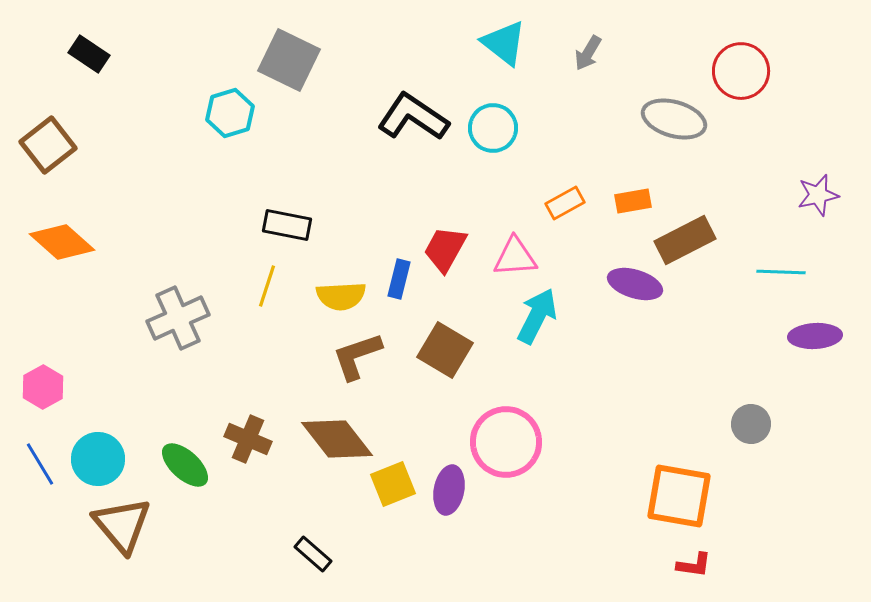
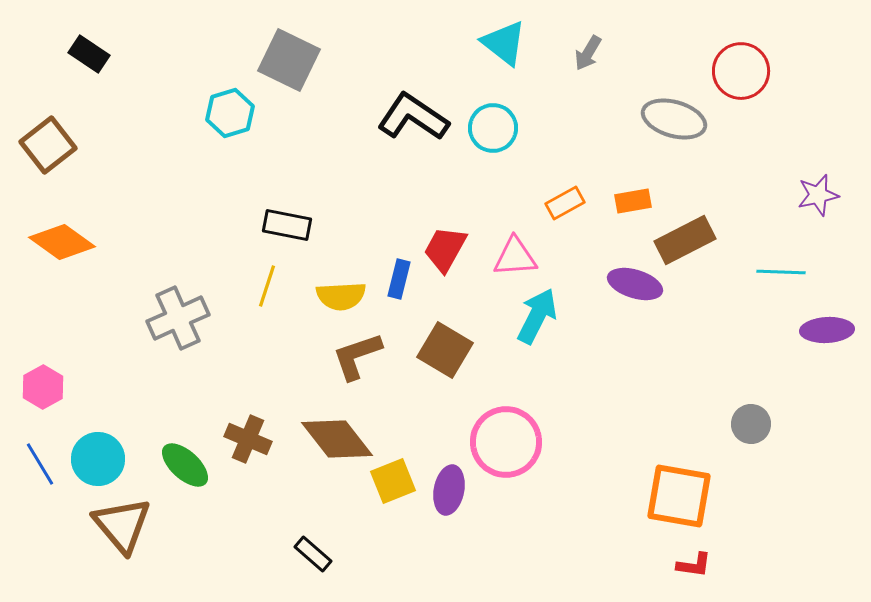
orange diamond at (62, 242): rotated 6 degrees counterclockwise
purple ellipse at (815, 336): moved 12 px right, 6 px up
yellow square at (393, 484): moved 3 px up
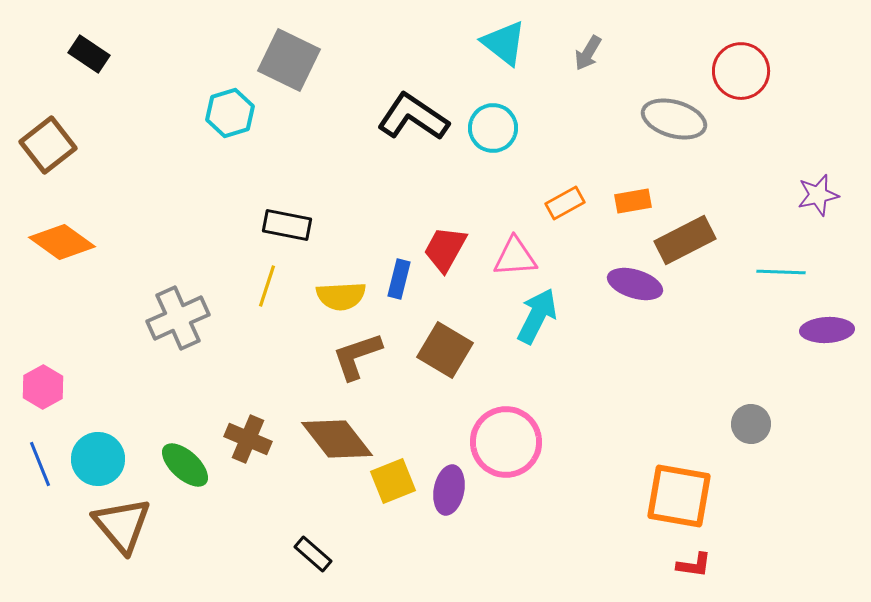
blue line at (40, 464): rotated 9 degrees clockwise
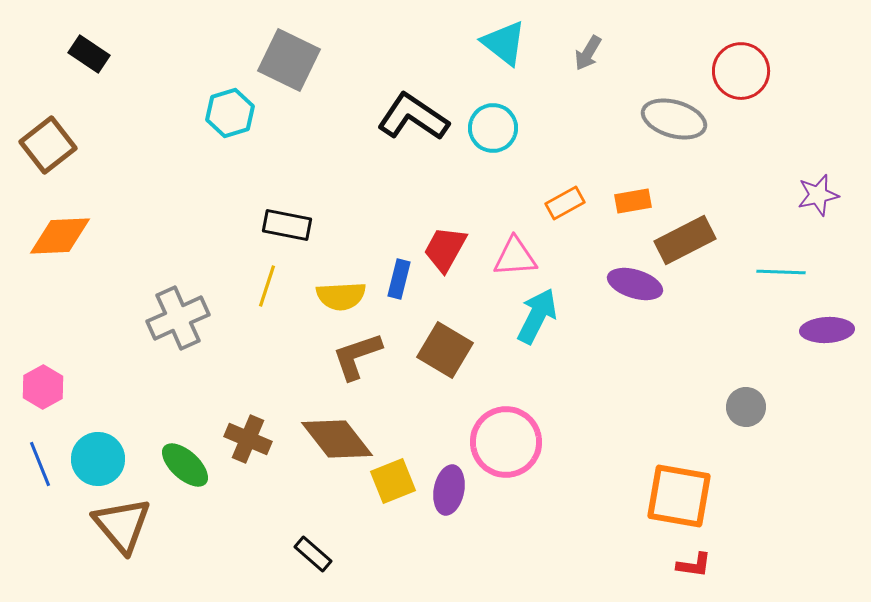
orange diamond at (62, 242): moved 2 px left, 6 px up; rotated 38 degrees counterclockwise
gray circle at (751, 424): moved 5 px left, 17 px up
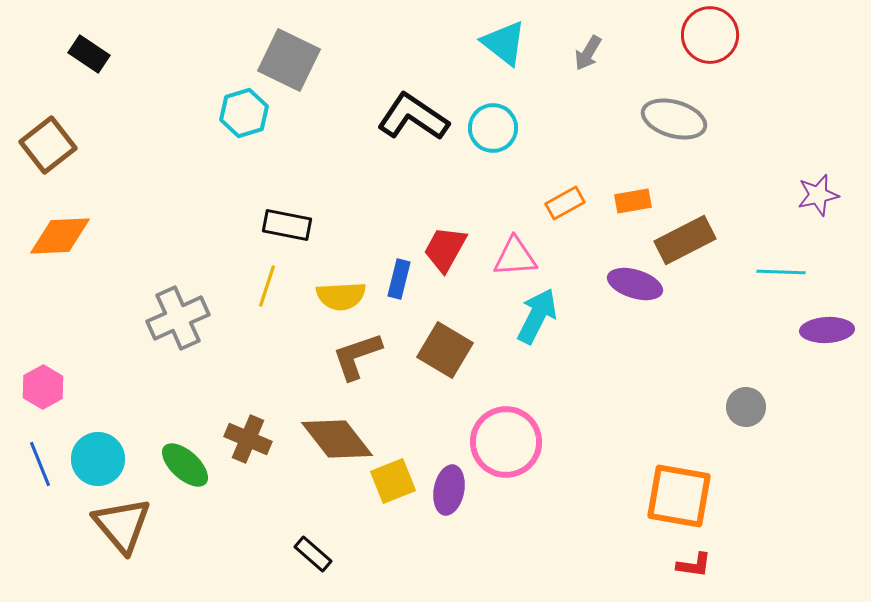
red circle at (741, 71): moved 31 px left, 36 px up
cyan hexagon at (230, 113): moved 14 px right
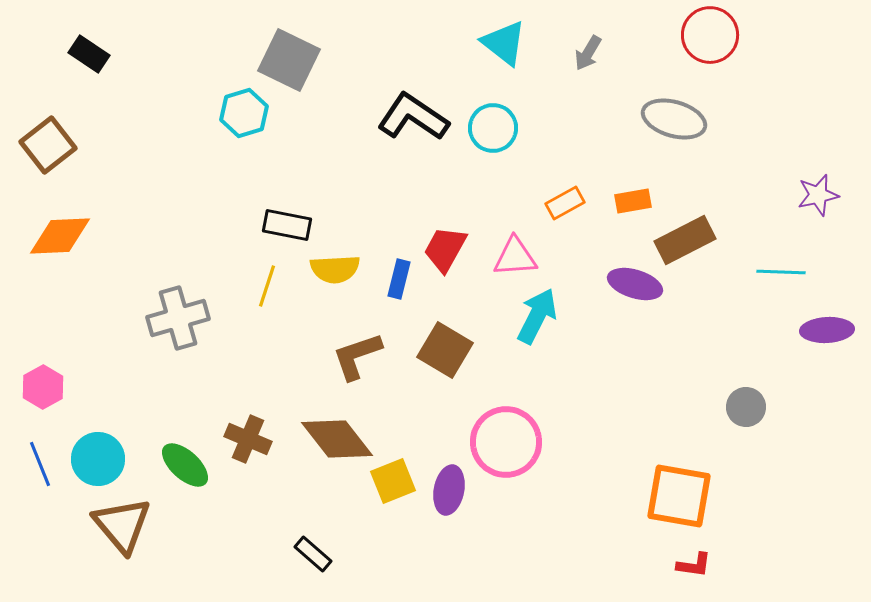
yellow semicircle at (341, 296): moved 6 px left, 27 px up
gray cross at (178, 318): rotated 8 degrees clockwise
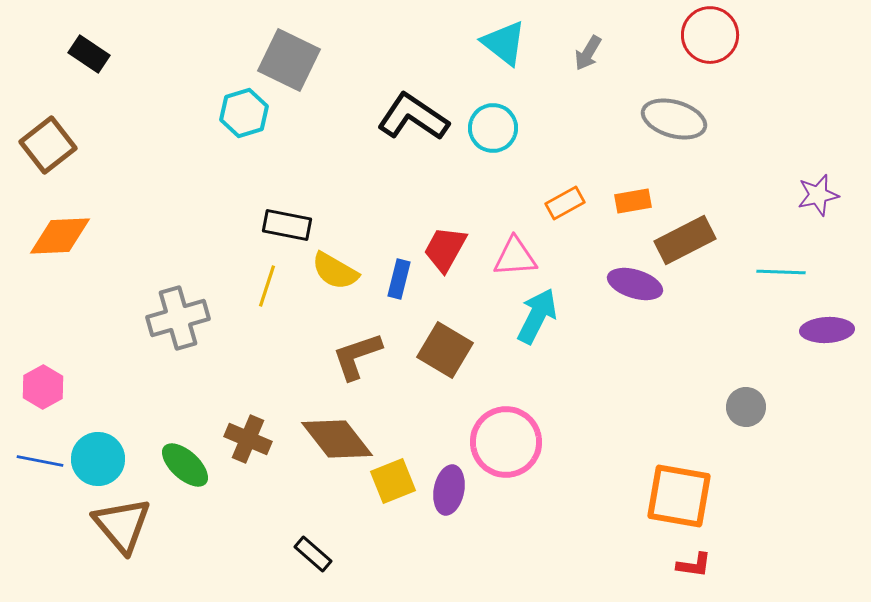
yellow semicircle at (335, 269): moved 2 px down; rotated 33 degrees clockwise
blue line at (40, 464): moved 3 px up; rotated 57 degrees counterclockwise
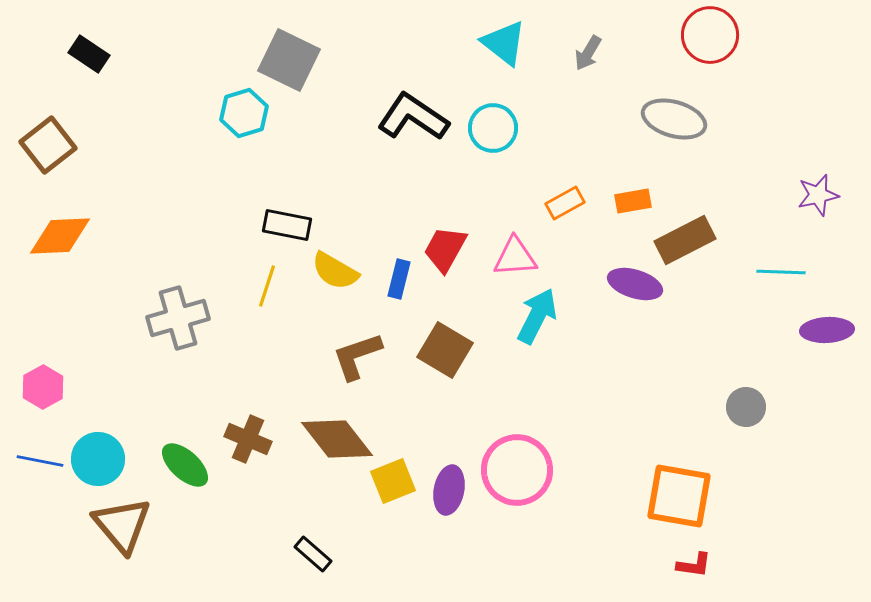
pink circle at (506, 442): moved 11 px right, 28 px down
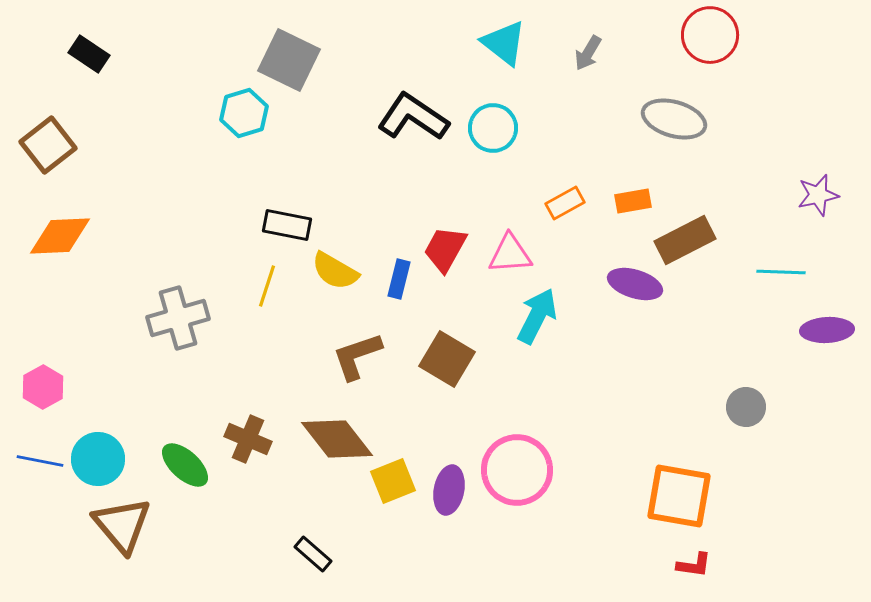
pink triangle at (515, 257): moved 5 px left, 3 px up
brown square at (445, 350): moved 2 px right, 9 px down
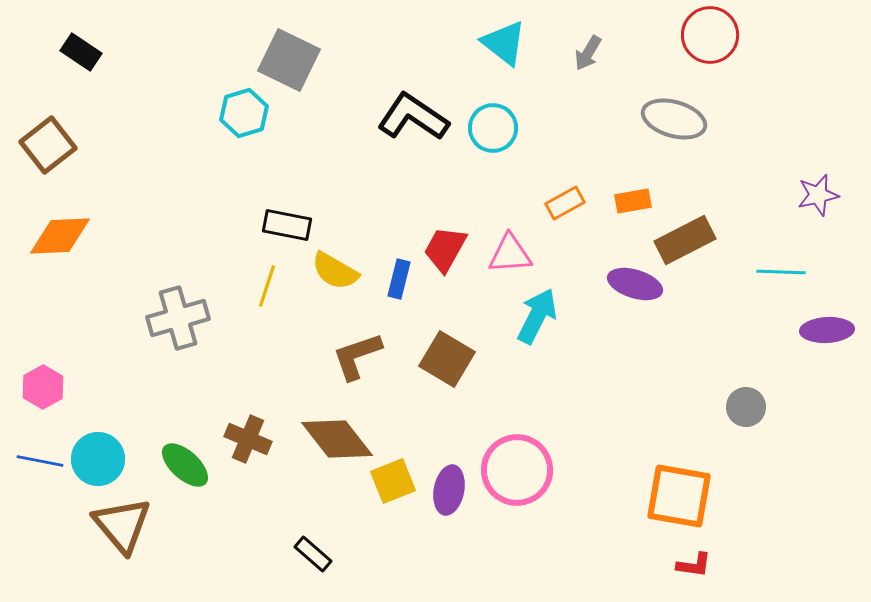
black rectangle at (89, 54): moved 8 px left, 2 px up
